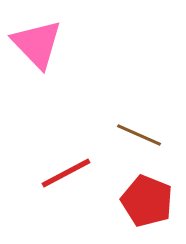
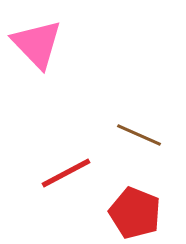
red pentagon: moved 12 px left, 12 px down
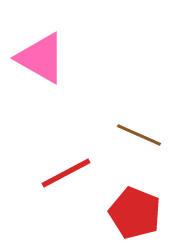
pink triangle: moved 4 px right, 14 px down; rotated 16 degrees counterclockwise
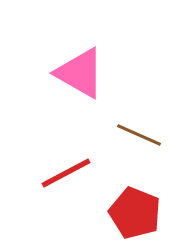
pink triangle: moved 39 px right, 15 px down
